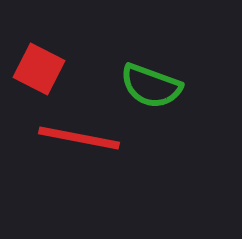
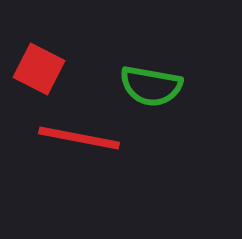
green semicircle: rotated 10 degrees counterclockwise
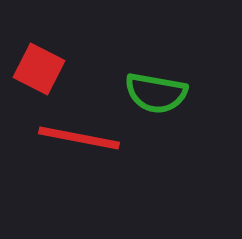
green semicircle: moved 5 px right, 7 px down
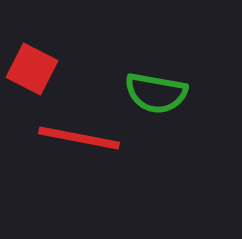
red square: moved 7 px left
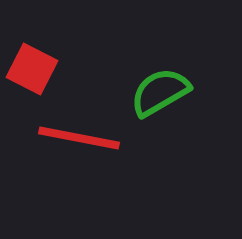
green semicircle: moved 4 px right, 1 px up; rotated 140 degrees clockwise
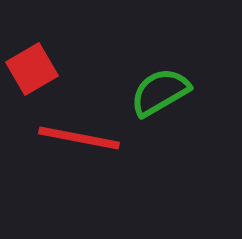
red square: rotated 33 degrees clockwise
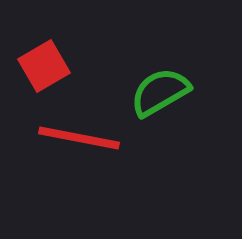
red square: moved 12 px right, 3 px up
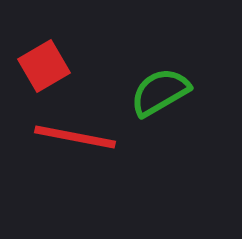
red line: moved 4 px left, 1 px up
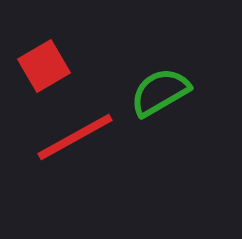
red line: rotated 40 degrees counterclockwise
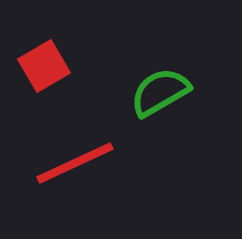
red line: moved 26 px down; rotated 4 degrees clockwise
